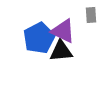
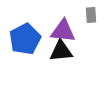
purple triangle: rotated 20 degrees counterclockwise
blue pentagon: moved 14 px left, 1 px down
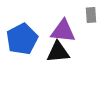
blue pentagon: moved 3 px left
black triangle: moved 3 px left, 1 px down
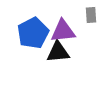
purple triangle: rotated 12 degrees counterclockwise
blue pentagon: moved 11 px right, 6 px up
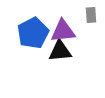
black triangle: moved 2 px right, 1 px up
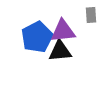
blue pentagon: moved 4 px right, 4 px down
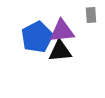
purple triangle: moved 1 px left
